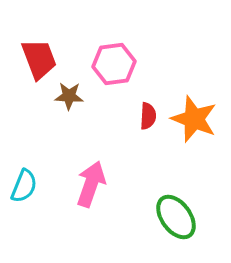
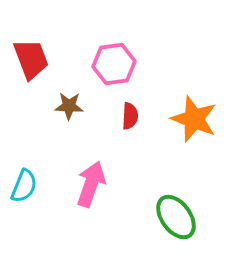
red trapezoid: moved 8 px left
brown star: moved 10 px down
red semicircle: moved 18 px left
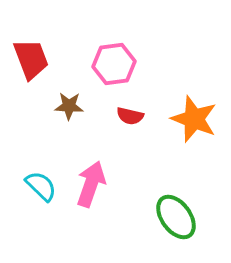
red semicircle: rotated 100 degrees clockwise
cyan semicircle: moved 17 px right; rotated 68 degrees counterclockwise
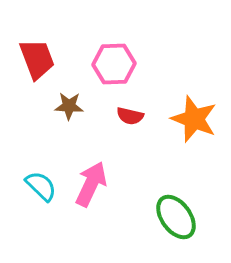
red trapezoid: moved 6 px right
pink hexagon: rotated 6 degrees clockwise
pink arrow: rotated 6 degrees clockwise
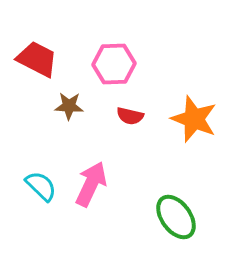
red trapezoid: rotated 42 degrees counterclockwise
